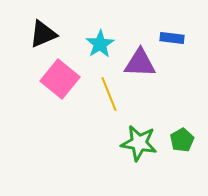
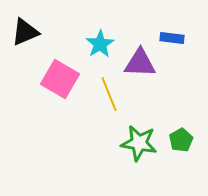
black triangle: moved 18 px left, 2 px up
pink square: rotated 9 degrees counterclockwise
green pentagon: moved 1 px left
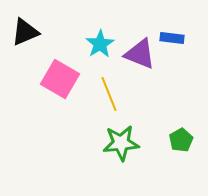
purple triangle: moved 9 px up; rotated 20 degrees clockwise
green star: moved 18 px left; rotated 15 degrees counterclockwise
